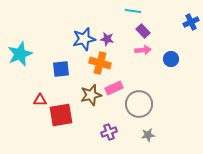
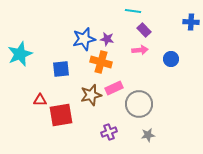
blue cross: rotated 28 degrees clockwise
purple rectangle: moved 1 px right, 1 px up
pink arrow: moved 3 px left
orange cross: moved 1 px right, 1 px up
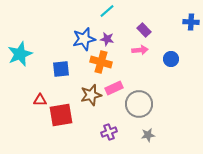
cyan line: moved 26 px left; rotated 49 degrees counterclockwise
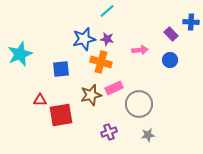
purple rectangle: moved 27 px right, 4 px down
blue circle: moved 1 px left, 1 px down
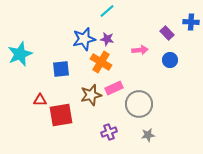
purple rectangle: moved 4 px left, 1 px up
orange cross: rotated 15 degrees clockwise
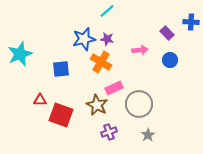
brown star: moved 6 px right, 10 px down; rotated 30 degrees counterclockwise
red square: rotated 30 degrees clockwise
gray star: rotated 24 degrees counterclockwise
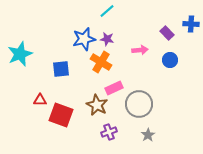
blue cross: moved 2 px down
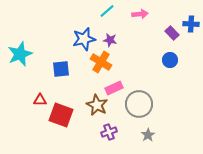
purple rectangle: moved 5 px right
purple star: moved 3 px right, 1 px down
pink arrow: moved 36 px up
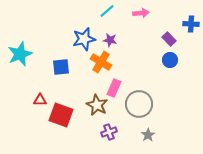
pink arrow: moved 1 px right, 1 px up
purple rectangle: moved 3 px left, 6 px down
blue square: moved 2 px up
pink rectangle: rotated 42 degrees counterclockwise
